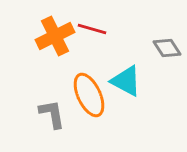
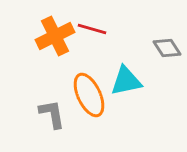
cyan triangle: rotated 40 degrees counterclockwise
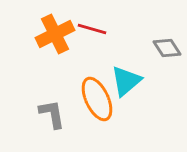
orange cross: moved 2 px up
cyan triangle: rotated 28 degrees counterclockwise
orange ellipse: moved 8 px right, 4 px down
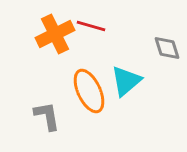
red line: moved 1 px left, 3 px up
gray diamond: rotated 16 degrees clockwise
orange ellipse: moved 8 px left, 8 px up
gray L-shape: moved 5 px left, 2 px down
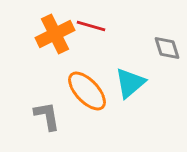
cyan triangle: moved 4 px right, 2 px down
orange ellipse: moved 2 px left; rotated 18 degrees counterclockwise
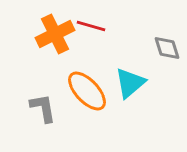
gray L-shape: moved 4 px left, 8 px up
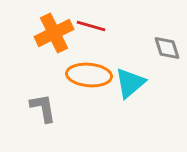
orange cross: moved 1 px left, 1 px up
orange ellipse: moved 2 px right, 16 px up; rotated 42 degrees counterclockwise
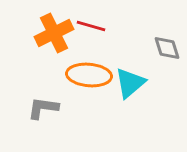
gray L-shape: rotated 72 degrees counterclockwise
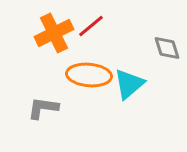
red line: rotated 56 degrees counterclockwise
cyan triangle: moved 1 px left, 1 px down
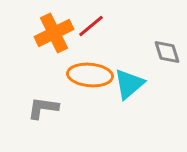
gray diamond: moved 4 px down
orange ellipse: moved 1 px right
